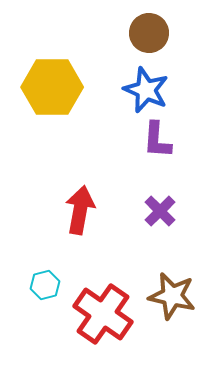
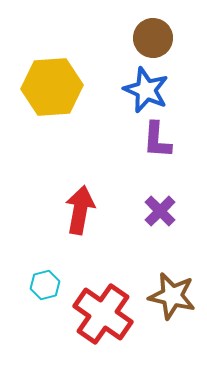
brown circle: moved 4 px right, 5 px down
yellow hexagon: rotated 4 degrees counterclockwise
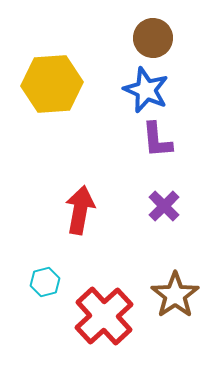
yellow hexagon: moved 3 px up
purple L-shape: rotated 9 degrees counterclockwise
purple cross: moved 4 px right, 5 px up
cyan hexagon: moved 3 px up
brown star: moved 3 px right, 1 px up; rotated 24 degrees clockwise
red cross: moved 1 px right, 2 px down; rotated 12 degrees clockwise
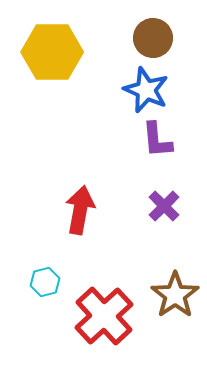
yellow hexagon: moved 32 px up; rotated 4 degrees clockwise
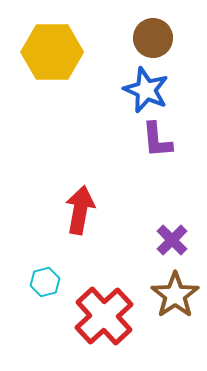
purple cross: moved 8 px right, 34 px down
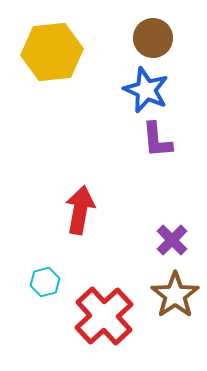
yellow hexagon: rotated 6 degrees counterclockwise
